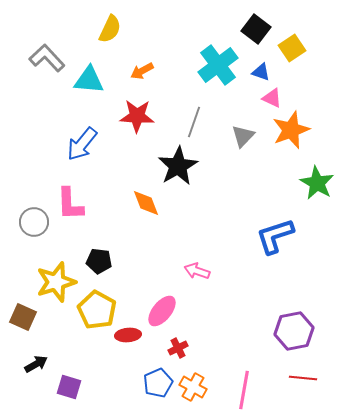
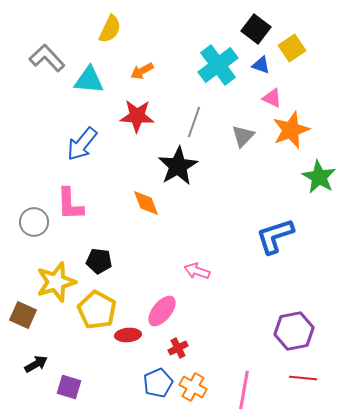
blue triangle: moved 7 px up
green star: moved 2 px right, 6 px up
brown square: moved 2 px up
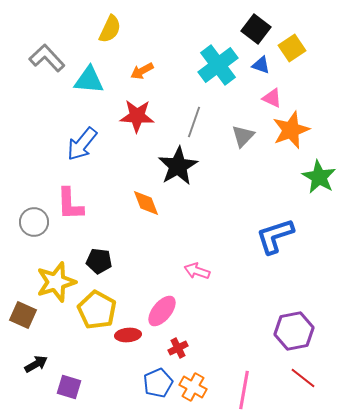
red line: rotated 32 degrees clockwise
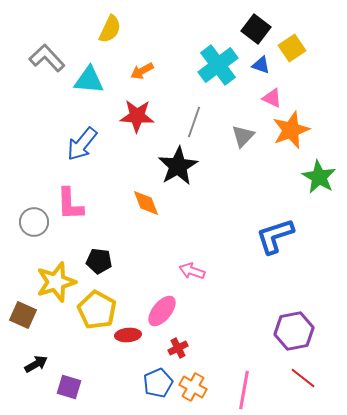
pink arrow: moved 5 px left
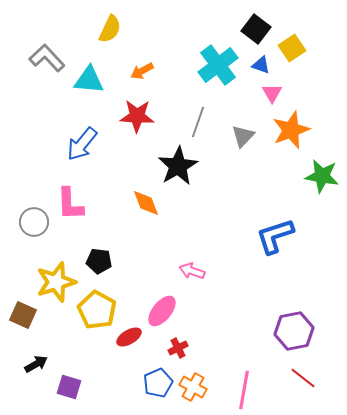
pink triangle: moved 5 px up; rotated 35 degrees clockwise
gray line: moved 4 px right
green star: moved 3 px right, 1 px up; rotated 20 degrees counterclockwise
red ellipse: moved 1 px right, 2 px down; rotated 25 degrees counterclockwise
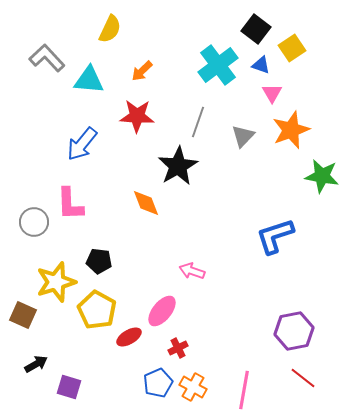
orange arrow: rotated 15 degrees counterclockwise
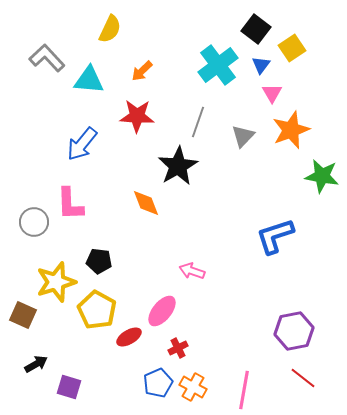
blue triangle: rotated 48 degrees clockwise
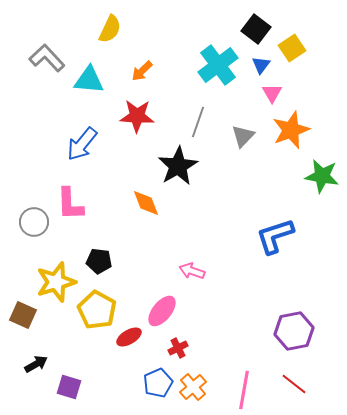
red line: moved 9 px left, 6 px down
orange cross: rotated 20 degrees clockwise
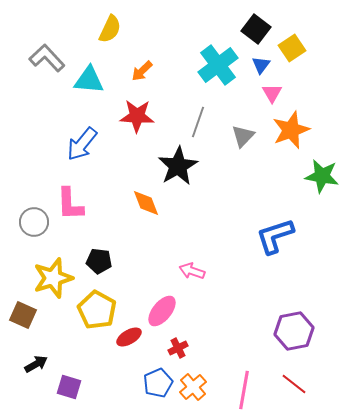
yellow star: moved 3 px left, 4 px up
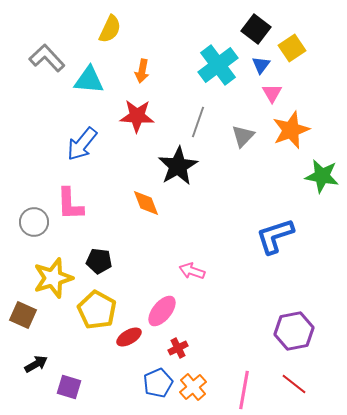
orange arrow: rotated 35 degrees counterclockwise
